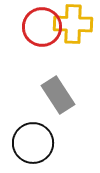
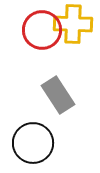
red circle: moved 3 px down
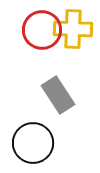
yellow cross: moved 5 px down
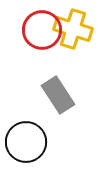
yellow cross: rotated 15 degrees clockwise
black circle: moved 7 px left, 1 px up
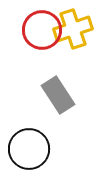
yellow cross: rotated 36 degrees counterclockwise
black circle: moved 3 px right, 7 px down
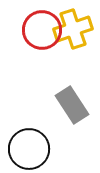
gray rectangle: moved 14 px right, 10 px down
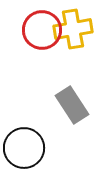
yellow cross: rotated 9 degrees clockwise
black circle: moved 5 px left, 1 px up
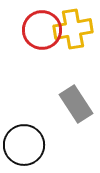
gray rectangle: moved 4 px right, 1 px up
black circle: moved 3 px up
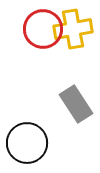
red circle: moved 1 px right, 1 px up
black circle: moved 3 px right, 2 px up
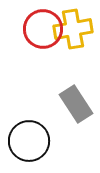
black circle: moved 2 px right, 2 px up
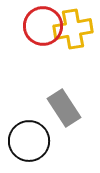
red circle: moved 3 px up
gray rectangle: moved 12 px left, 4 px down
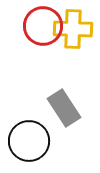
yellow cross: rotated 12 degrees clockwise
